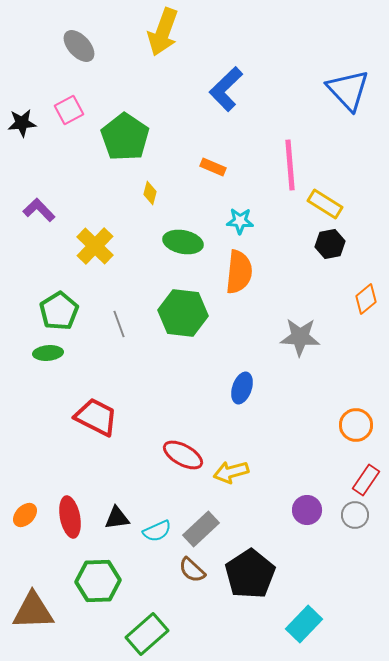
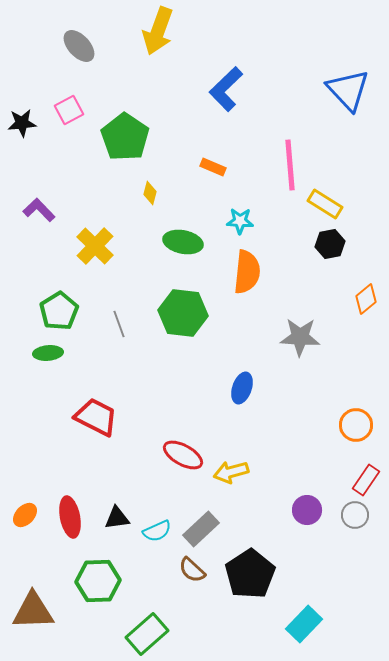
yellow arrow at (163, 32): moved 5 px left, 1 px up
orange semicircle at (239, 272): moved 8 px right
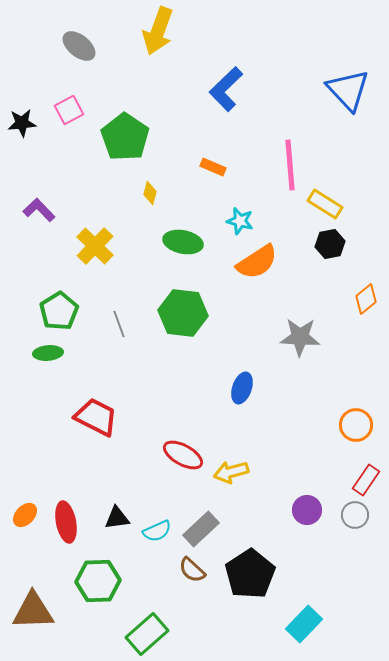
gray ellipse at (79, 46): rotated 8 degrees counterclockwise
cyan star at (240, 221): rotated 12 degrees clockwise
orange semicircle at (247, 272): moved 10 px right, 10 px up; rotated 51 degrees clockwise
red ellipse at (70, 517): moved 4 px left, 5 px down
